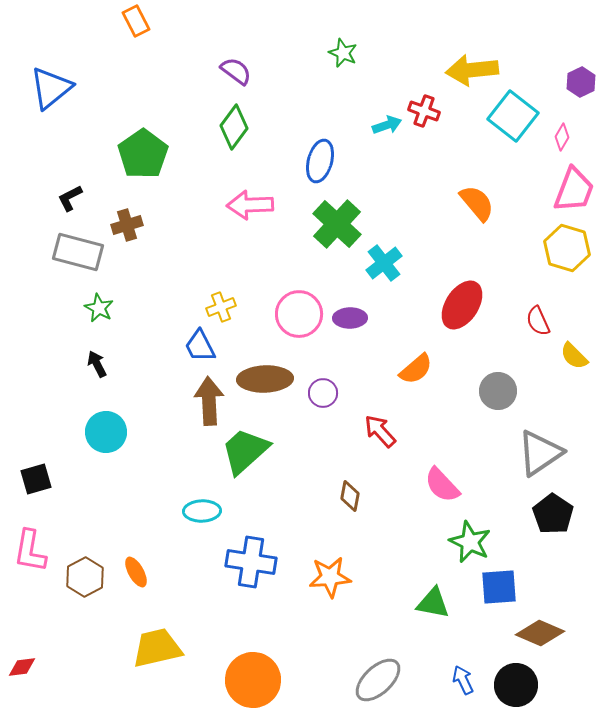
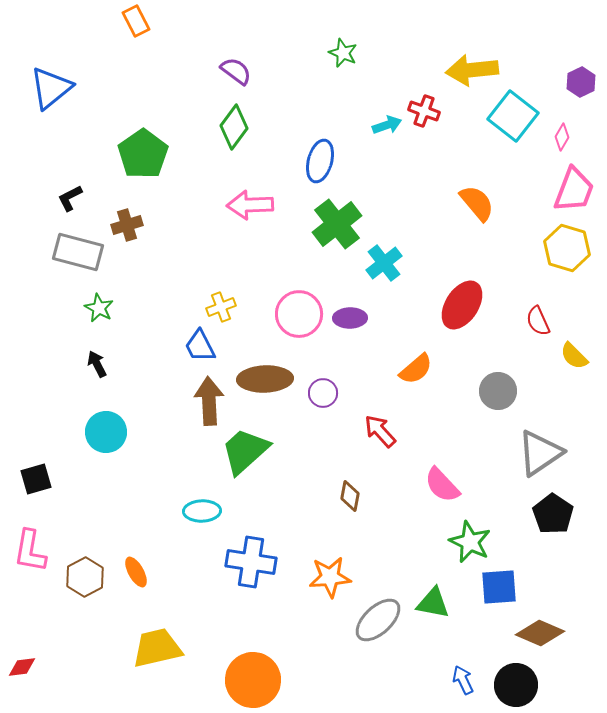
green cross at (337, 224): rotated 9 degrees clockwise
gray ellipse at (378, 680): moved 60 px up
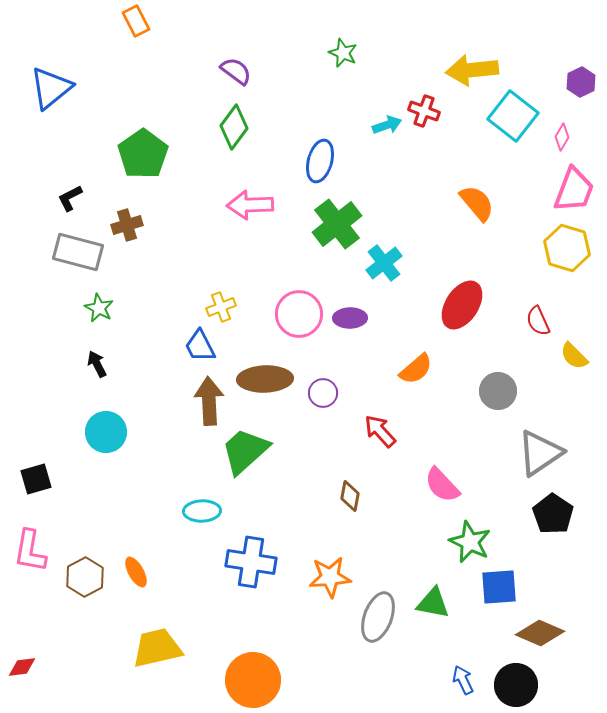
gray ellipse at (378, 620): moved 3 px up; rotated 27 degrees counterclockwise
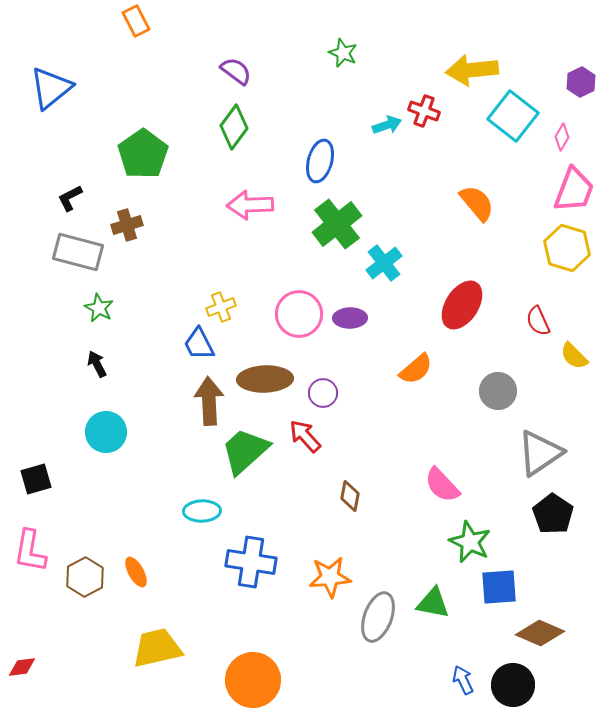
blue trapezoid at (200, 346): moved 1 px left, 2 px up
red arrow at (380, 431): moved 75 px left, 5 px down
black circle at (516, 685): moved 3 px left
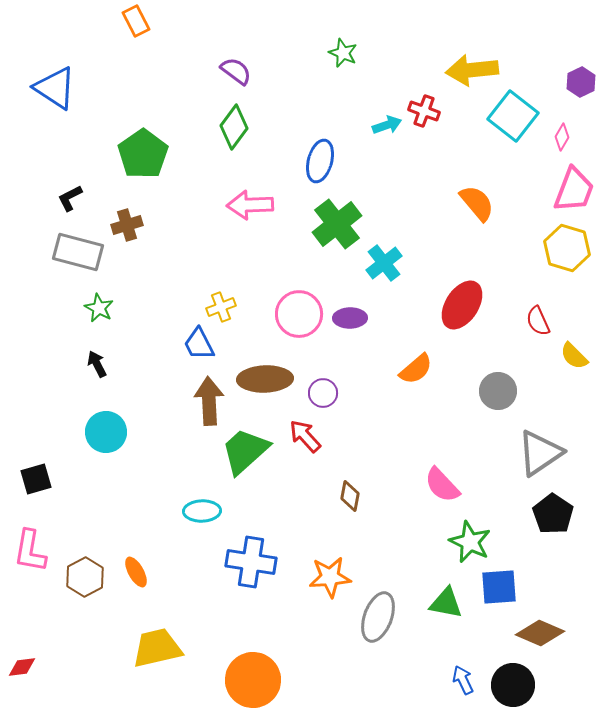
blue triangle at (51, 88): moved 4 px right; rotated 48 degrees counterclockwise
green triangle at (433, 603): moved 13 px right
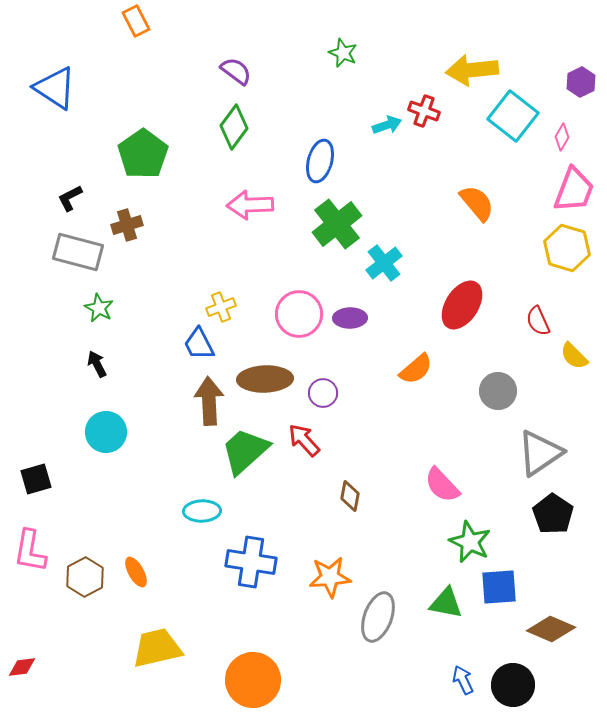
red arrow at (305, 436): moved 1 px left, 4 px down
brown diamond at (540, 633): moved 11 px right, 4 px up
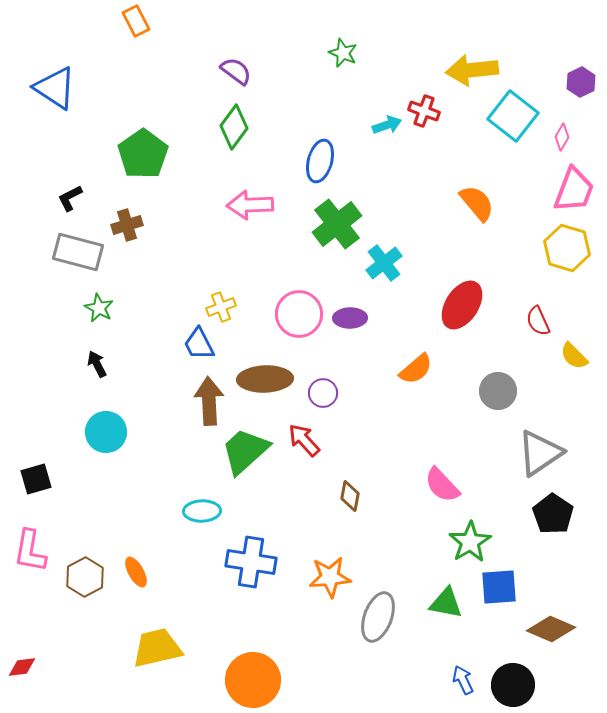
green star at (470, 542): rotated 15 degrees clockwise
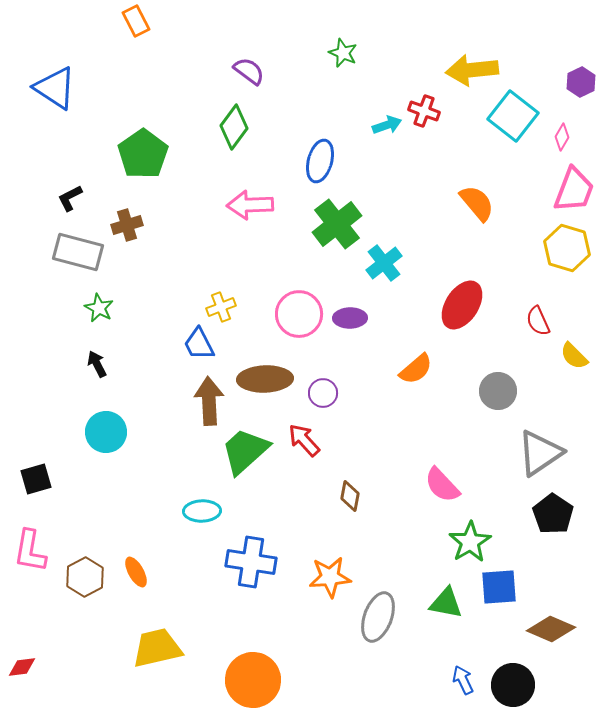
purple semicircle at (236, 71): moved 13 px right
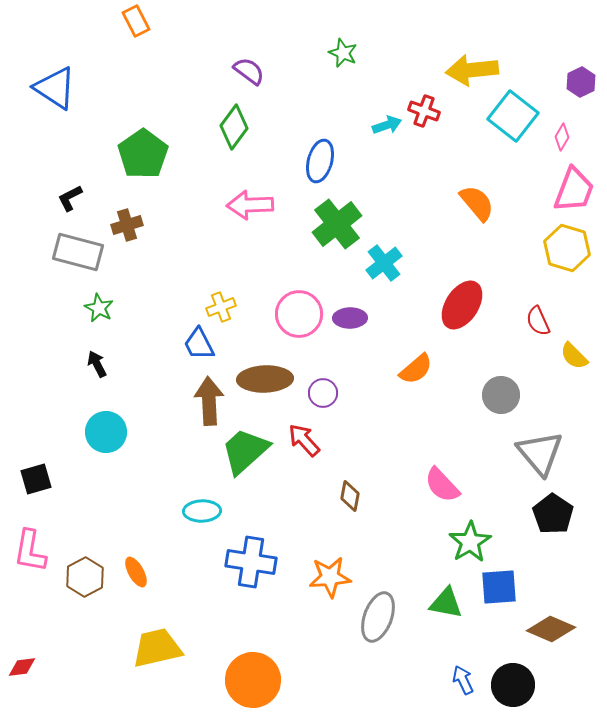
gray circle at (498, 391): moved 3 px right, 4 px down
gray triangle at (540, 453): rotated 36 degrees counterclockwise
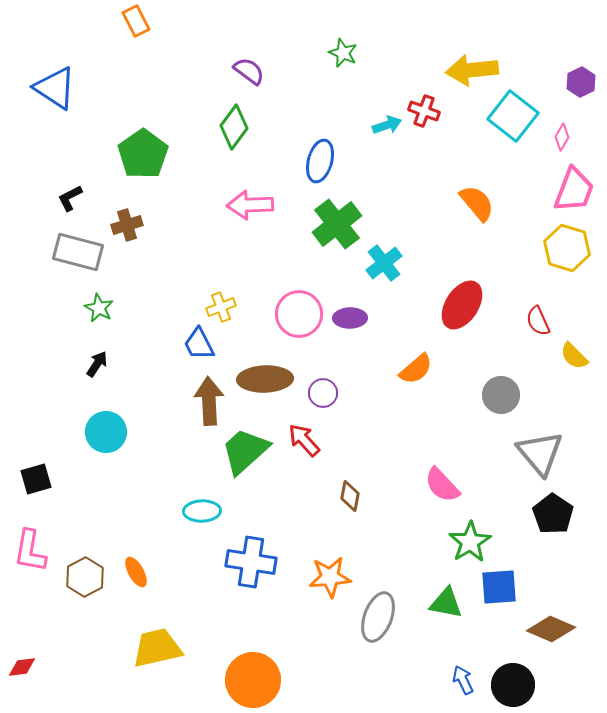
black arrow at (97, 364): rotated 60 degrees clockwise
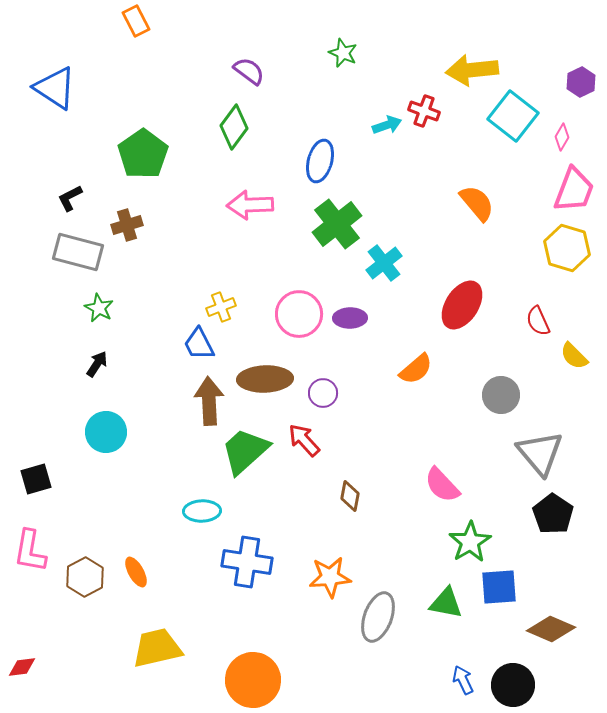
blue cross at (251, 562): moved 4 px left
